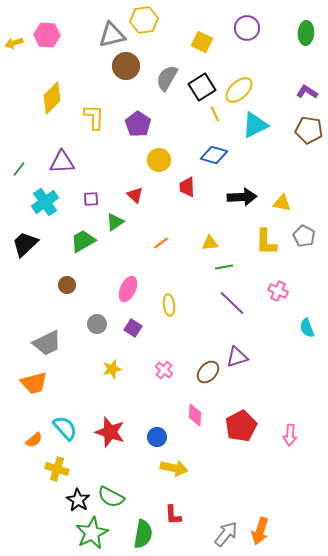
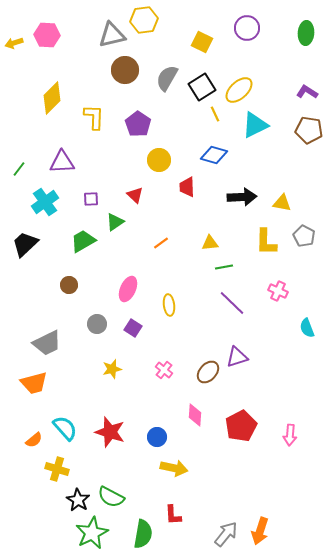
brown circle at (126, 66): moved 1 px left, 4 px down
brown circle at (67, 285): moved 2 px right
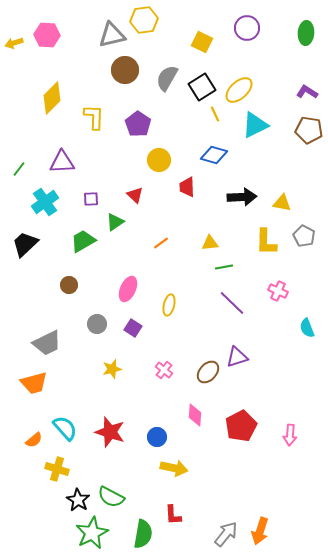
yellow ellipse at (169, 305): rotated 20 degrees clockwise
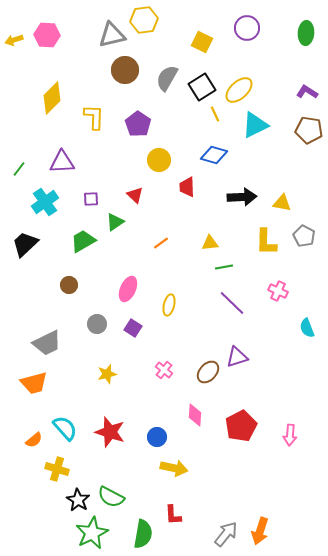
yellow arrow at (14, 43): moved 3 px up
yellow star at (112, 369): moved 5 px left, 5 px down
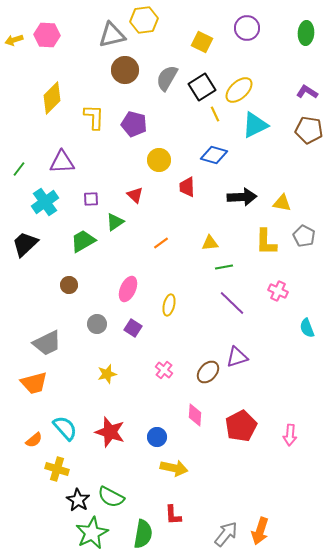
purple pentagon at (138, 124): moved 4 px left; rotated 20 degrees counterclockwise
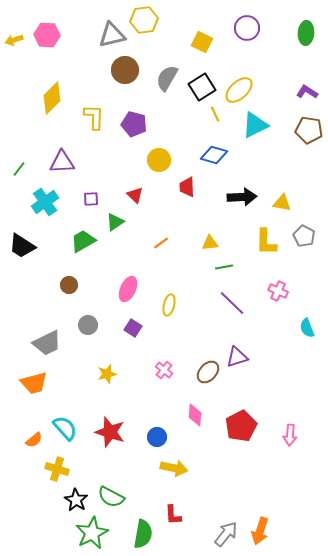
black trapezoid at (25, 244): moved 3 px left, 2 px down; rotated 104 degrees counterclockwise
gray circle at (97, 324): moved 9 px left, 1 px down
black star at (78, 500): moved 2 px left
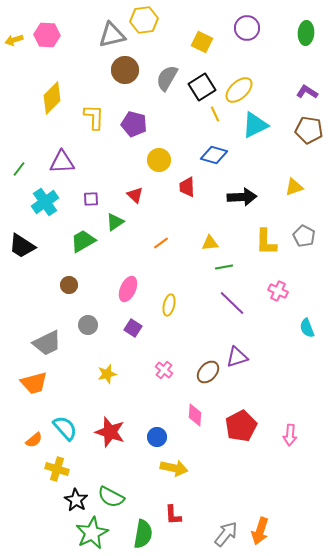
yellow triangle at (282, 203): moved 12 px right, 16 px up; rotated 30 degrees counterclockwise
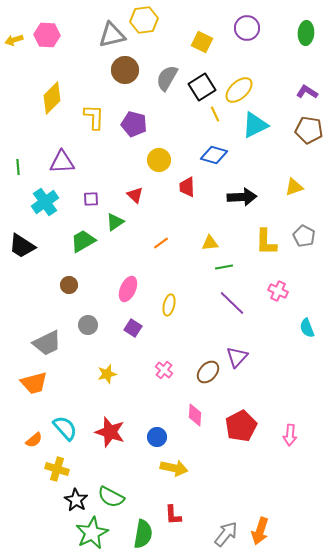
green line at (19, 169): moved 1 px left, 2 px up; rotated 42 degrees counterclockwise
purple triangle at (237, 357): rotated 30 degrees counterclockwise
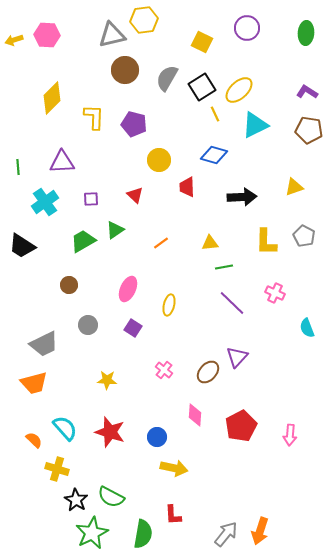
green triangle at (115, 222): moved 8 px down
pink cross at (278, 291): moved 3 px left, 2 px down
gray trapezoid at (47, 343): moved 3 px left, 1 px down
yellow star at (107, 374): moved 6 px down; rotated 18 degrees clockwise
orange semicircle at (34, 440): rotated 96 degrees counterclockwise
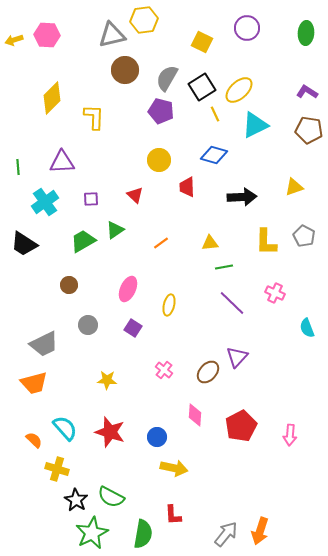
purple pentagon at (134, 124): moved 27 px right, 13 px up
black trapezoid at (22, 246): moved 2 px right, 2 px up
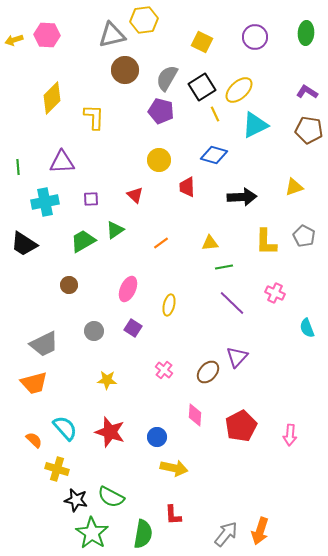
purple circle at (247, 28): moved 8 px right, 9 px down
cyan cross at (45, 202): rotated 24 degrees clockwise
gray circle at (88, 325): moved 6 px right, 6 px down
black star at (76, 500): rotated 20 degrees counterclockwise
green star at (92, 533): rotated 12 degrees counterclockwise
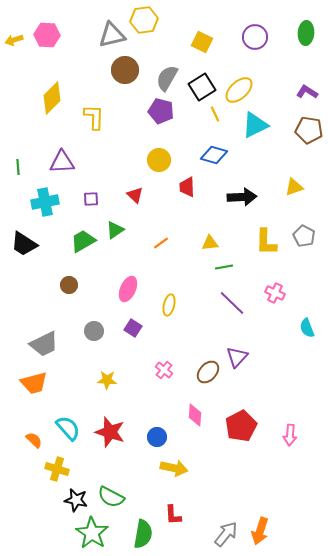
cyan semicircle at (65, 428): moved 3 px right
